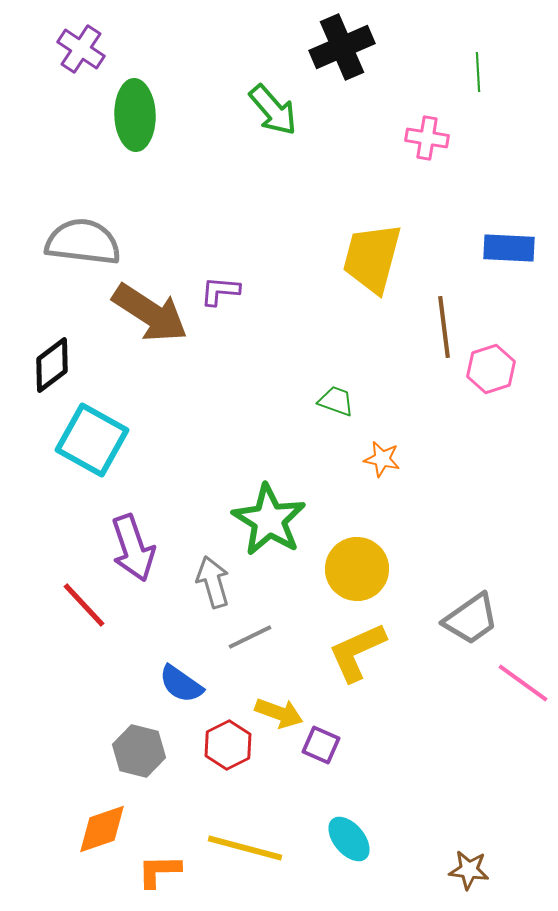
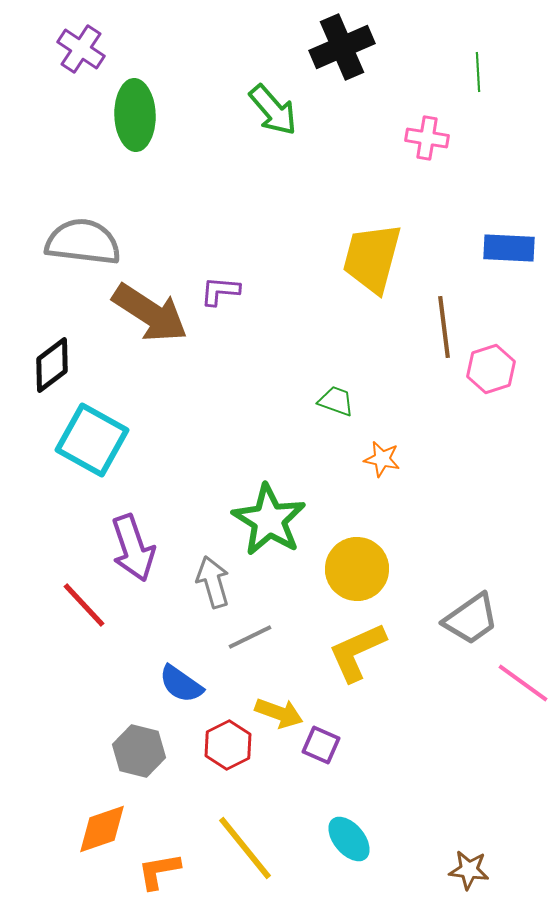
yellow line: rotated 36 degrees clockwise
orange L-shape: rotated 9 degrees counterclockwise
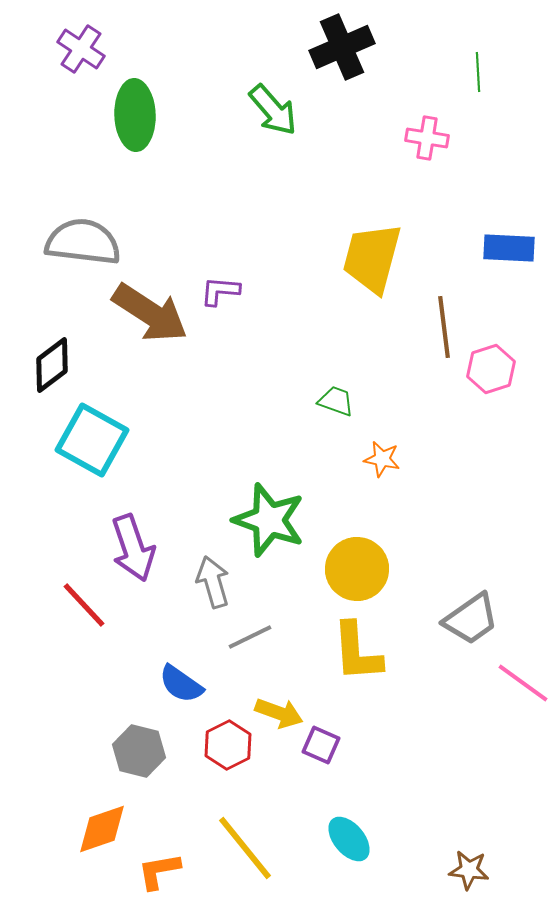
green star: rotated 12 degrees counterclockwise
yellow L-shape: rotated 70 degrees counterclockwise
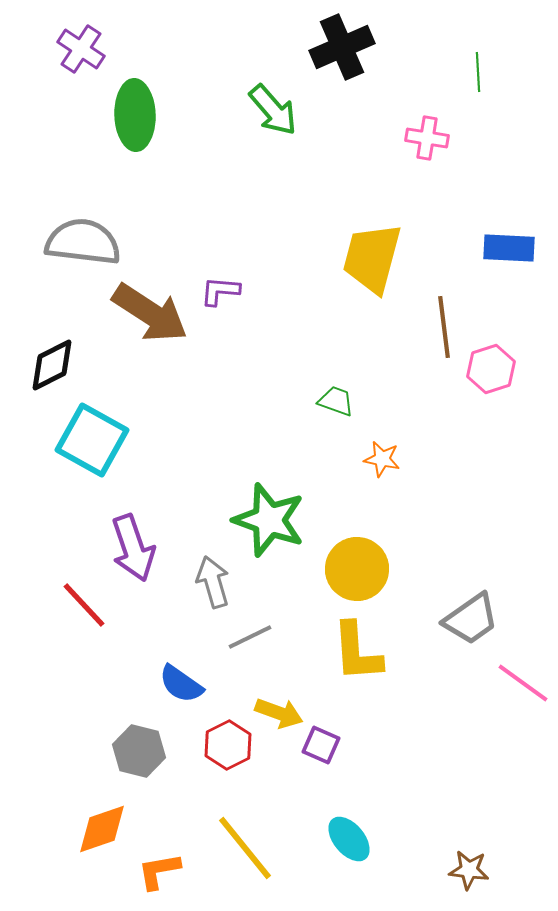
black diamond: rotated 10 degrees clockwise
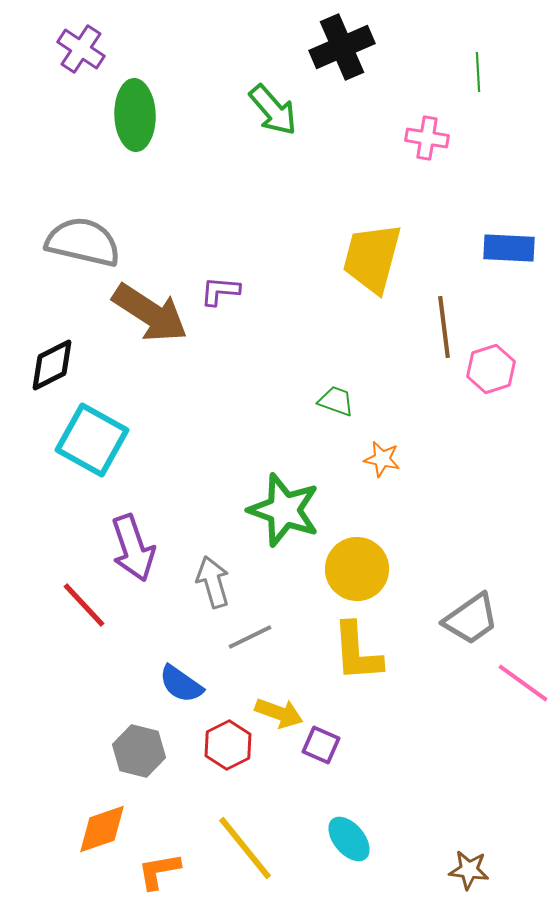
gray semicircle: rotated 6 degrees clockwise
green star: moved 15 px right, 10 px up
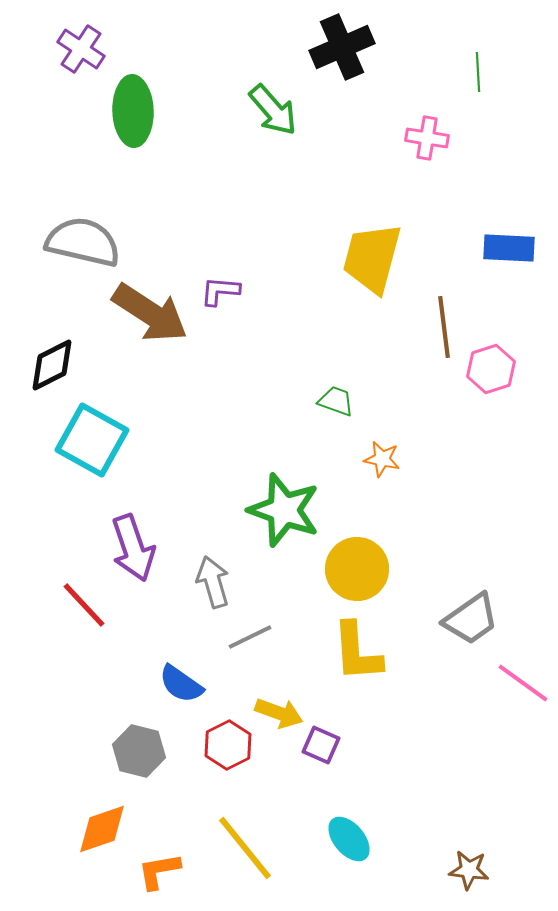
green ellipse: moved 2 px left, 4 px up
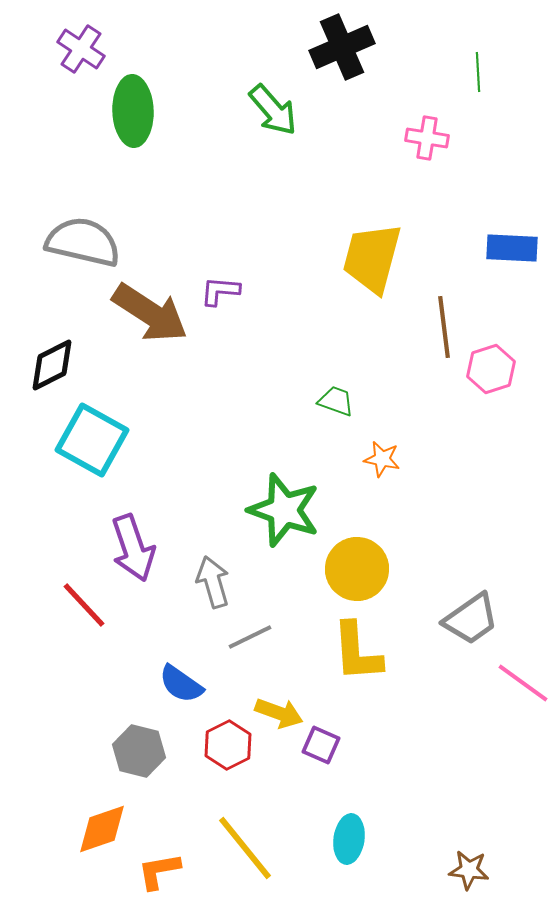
blue rectangle: moved 3 px right
cyan ellipse: rotated 48 degrees clockwise
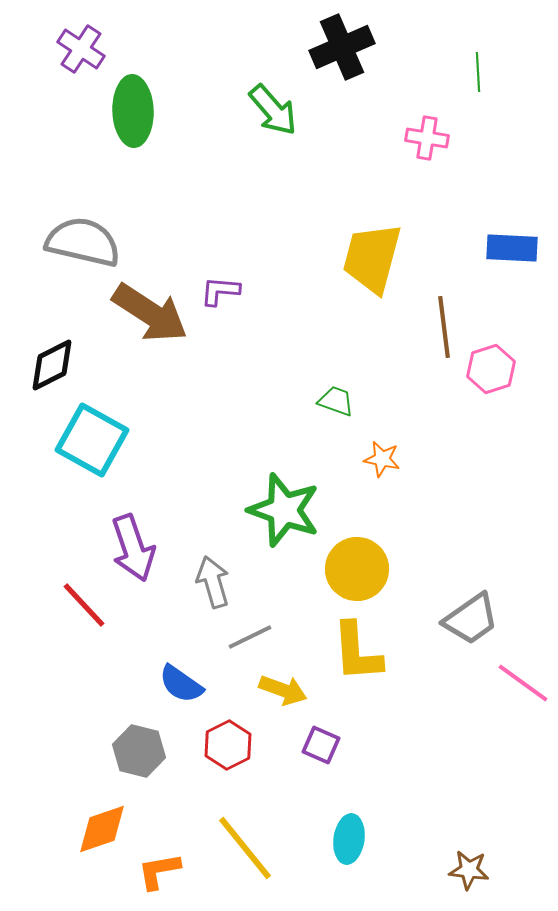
yellow arrow: moved 4 px right, 23 px up
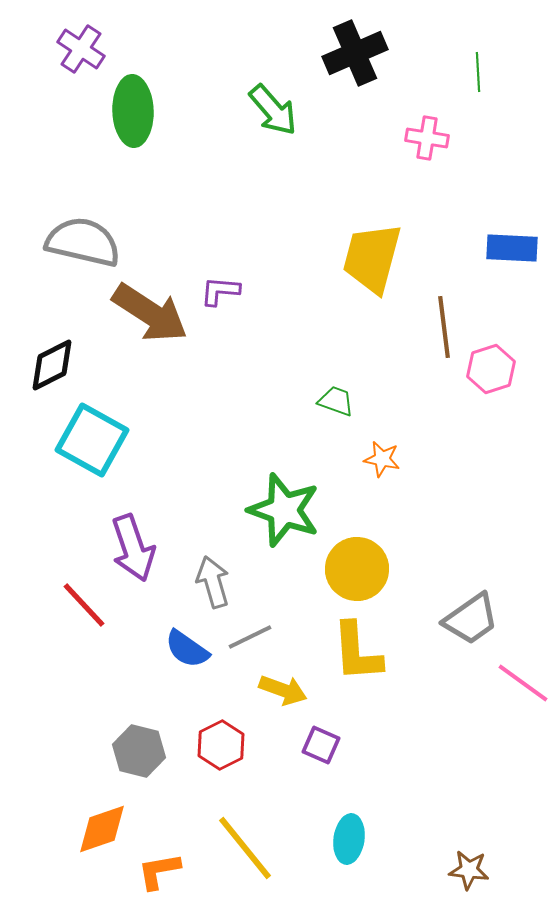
black cross: moved 13 px right, 6 px down
blue semicircle: moved 6 px right, 35 px up
red hexagon: moved 7 px left
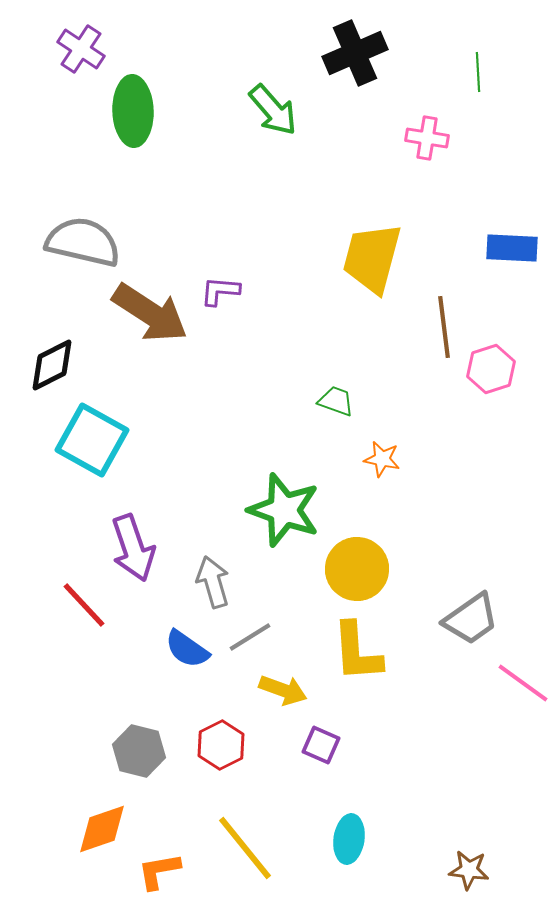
gray line: rotated 6 degrees counterclockwise
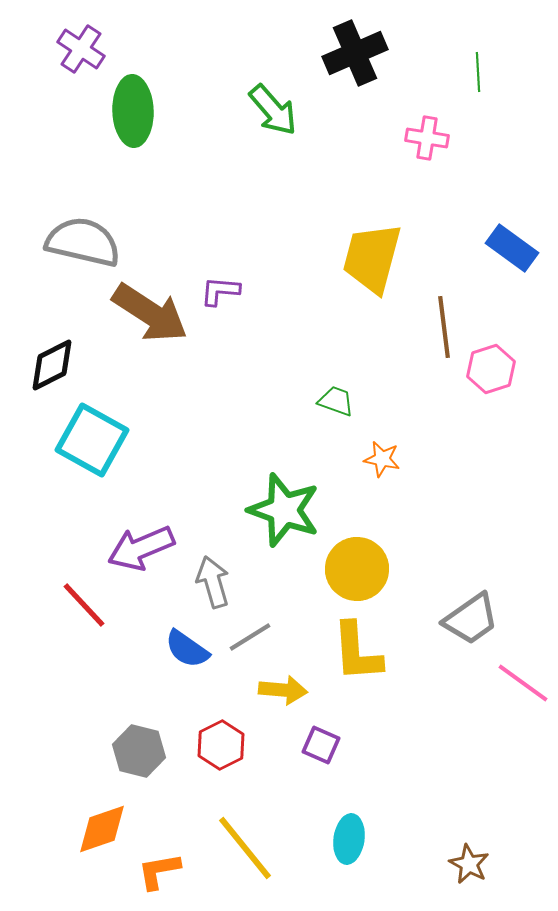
blue rectangle: rotated 33 degrees clockwise
purple arrow: moved 8 px right; rotated 86 degrees clockwise
yellow arrow: rotated 15 degrees counterclockwise
brown star: moved 6 px up; rotated 21 degrees clockwise
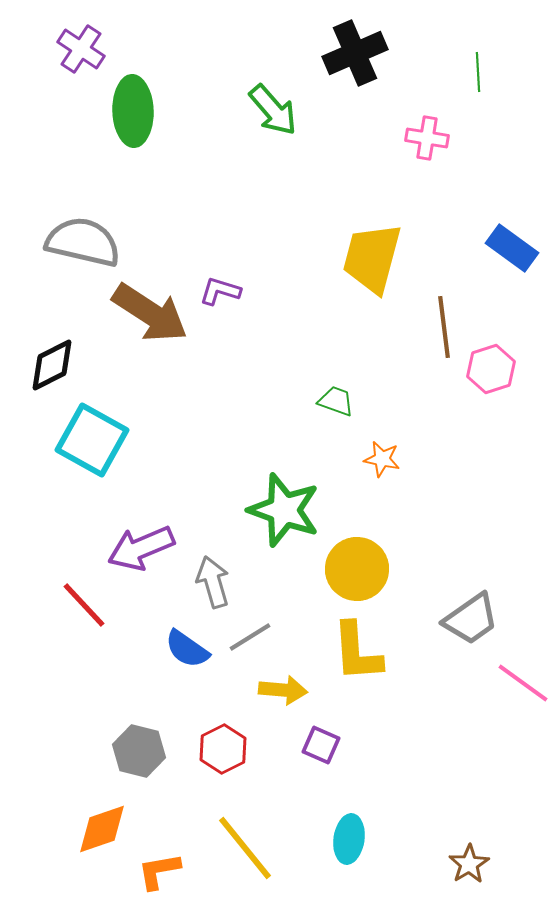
purple L-shape: rotated 12 degrees clockwise
red hexagon: moved 2 px right, 4 px down
brown star: rotated 12 degrees clockwise
